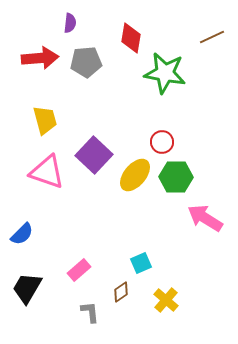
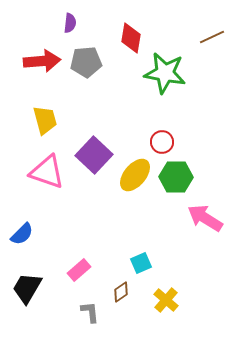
red arrow: moved 2 px right, 3 px down
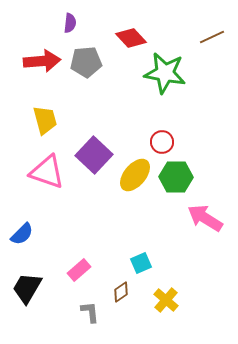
red diamond: rotated 52 degrees counterclockwise
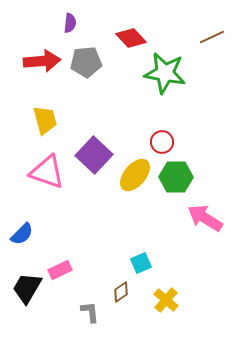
pink rectangle: moved 19 px left; rotated 15 degrees clockwise
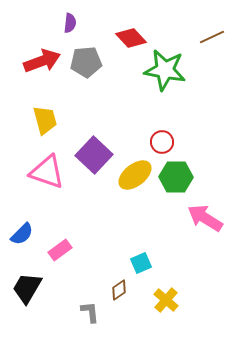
red arrow: rotated 15 degrees counterclockwise
green star: moved 3 px up
yellow ellipse: rotated 12 degrees clockwise
pink rectangle: moved 20 px up; rotated 10 degrees counterclockwise
brown diamond: moved 2 px left, 2 px up
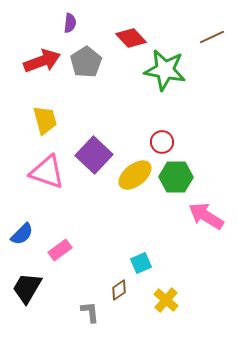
gray pentagon: rotated 28 degrees counterclockwise
pink arrow: moved 1 px right, 2 px up
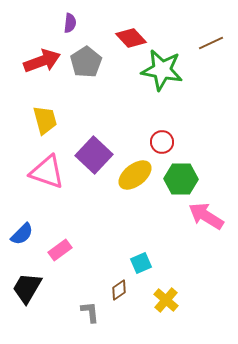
brown line: moved 1 px left, 6 px down
green star: moved 3 px left
green hexagon: moved 5 px right, 2 px down
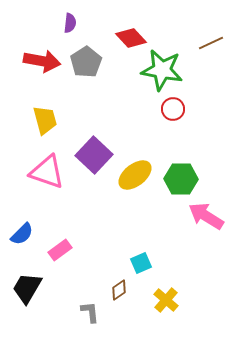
red arrow: rotated 30 degrees clockwise
red circle: moved 11 px right, 33 px up
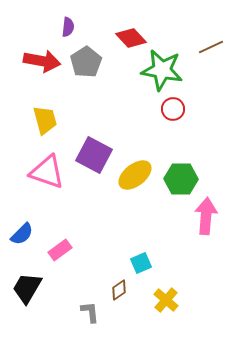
purple semicircle: moved 2 px left, 4 px down
brown line: moved 4 px down
purple square: rotated 15 degrees counterclockwise
pink arrow: rotated 63 degrees clockwise
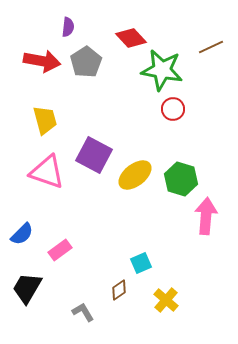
green hexagon: rotated 16 degrees clockwise
gray L-shape: moved 7 px left; rotated 25 degrees counterclockwise
